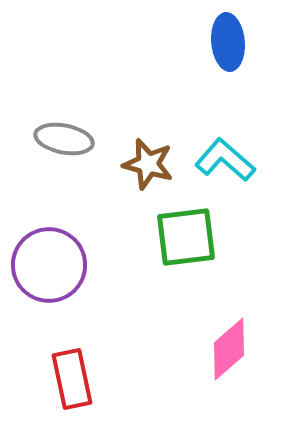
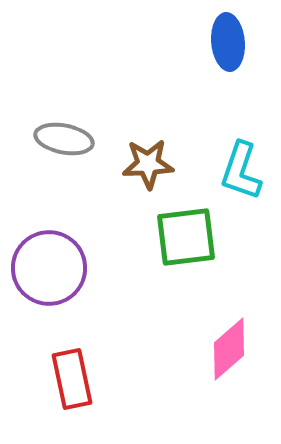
cyan L-shape: moved 16 px right, 11 px down; rotated 112 degrees counterclockwise
brown star: rotated 18 degrees counterclockwise
purple circle: moved 3 px down
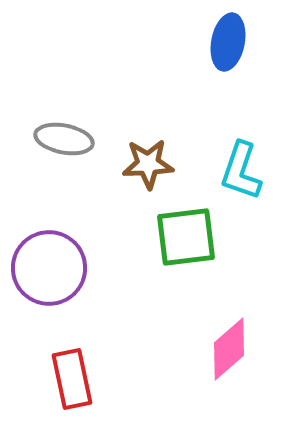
blue ellipse: rotated 16 degrees clockwise
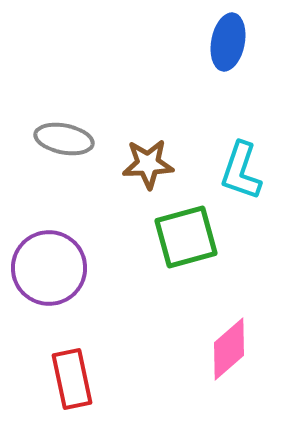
green square: rotated 8 degrees counterclockwise
